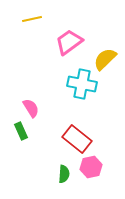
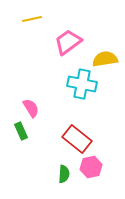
pink trapezoid: moved 1 px left
yellow semicircle: rotated 35 degrees clockwise
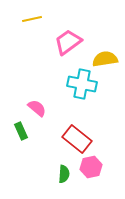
pink semicircle: moved 6 px right; rotated 18 degrees counterclockwise
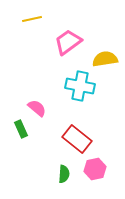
cyan cross: moved 2 px left, 2 px down
green rectangle: moved 2 px up
pink hexagon: moved 4 px right, 2 px down
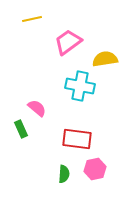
red rectangle: rotated 32 degrees counterclockwise
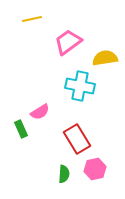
yellow semicircle: moved 1 px up
pink semicircle: moved 3 px right, 4 px down; rotated 108 degrees clockwise
red rectangle: rotated 52 degrees clockwise
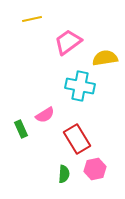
pink semicircle: moved 5 px right, 3 px down
